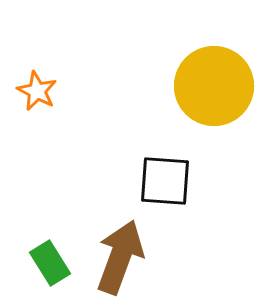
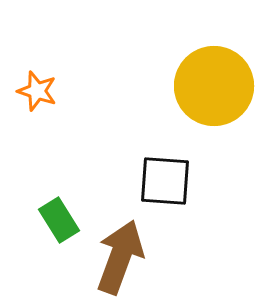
orange star: rotated 9 degrees counterclockwise
green rectangle: moved 9 px right, 43 px up
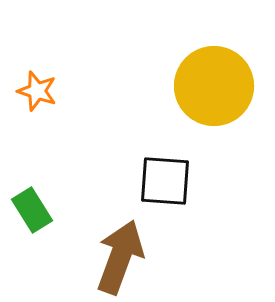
green rectangle: moved 27 px left, 10 px up
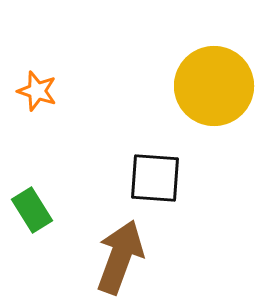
black square: moved 10 px left, 3 px up
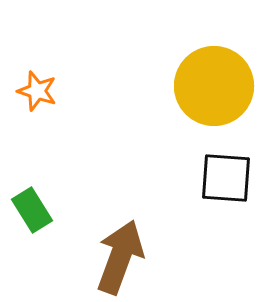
black square: moved 71 px right
